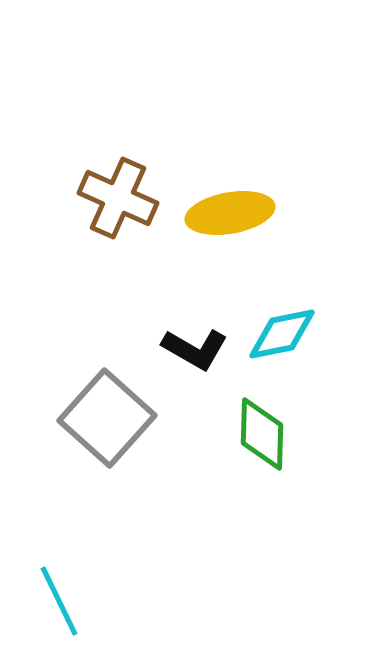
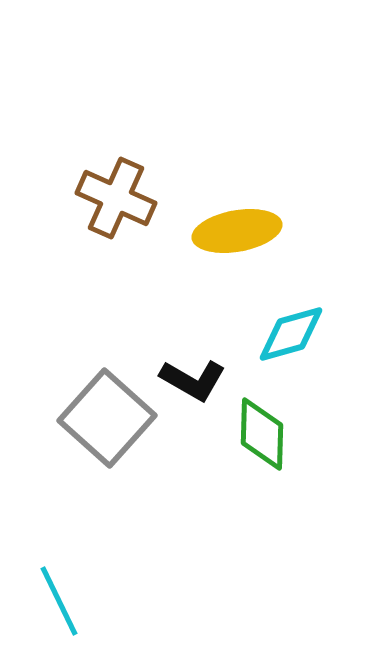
brown cross: moved 2 px left
yellow ellipse: moved 7 px right, 18 px down
cyan diamond: moved 9 px right; rotated 4 degrees counterclockwise
black L-shape: moved 2 px left, 31 px down
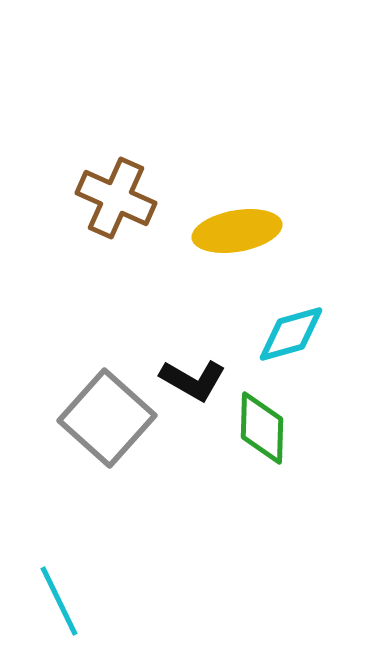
green diamond: moved 6 px up
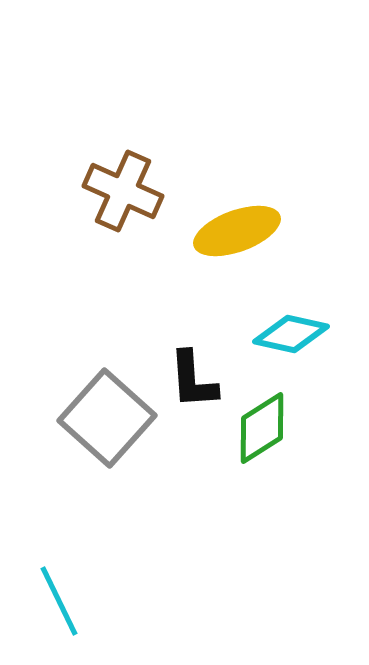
brown cross: moved 7 px right, 7 px up
yellow ellipse: rotated 10 degrees counterclockwise
cyan diamond: rotated 28 degrees clockwise
black L-shape: rotated 56 degrees clockwise
green diamond: rotated 56 degrees clockwise
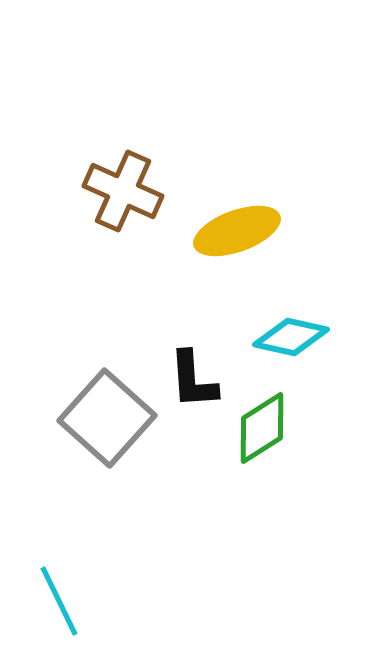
cyan diamond: moved 3 px down
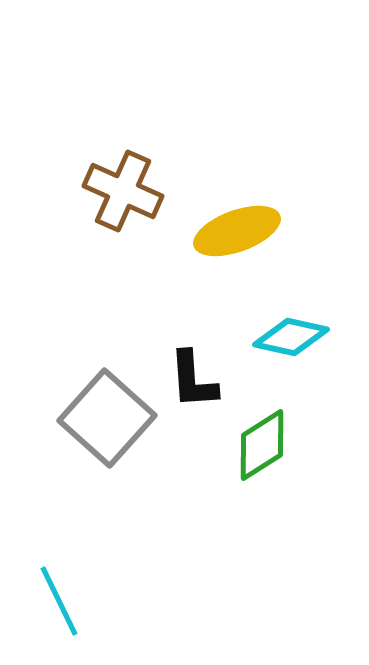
green diamond: moved 17 px down
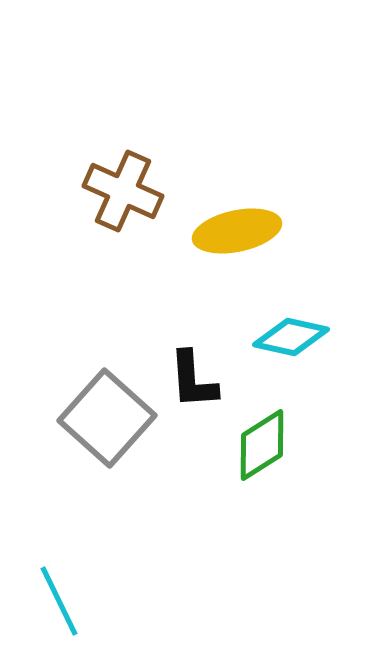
yellow ellipse: rotated 8 degrees clockwise
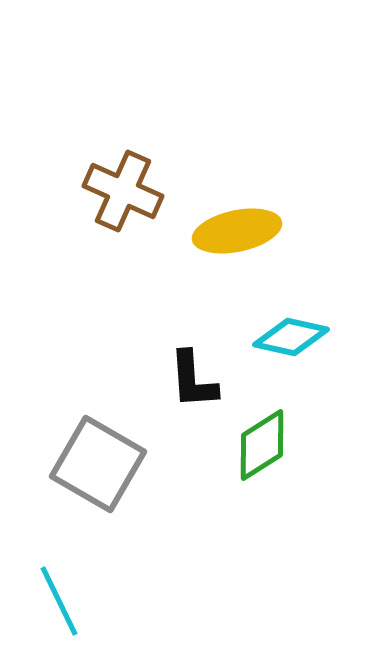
gray square: moved 9 px left, 46 px down; rotated 12 degrees counterclockwise
